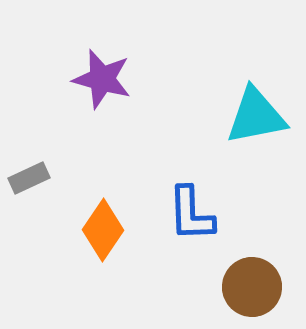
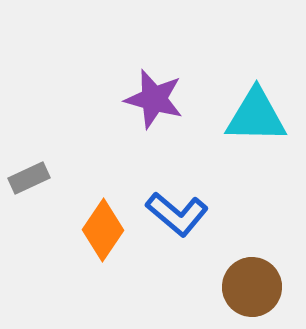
purple star: moved 52 px right, 20 px down
cyan triangle: rotated 12 degrees clockwise
blue L-shape: moved 14 px left; rotated 48 degrees counterclockwise
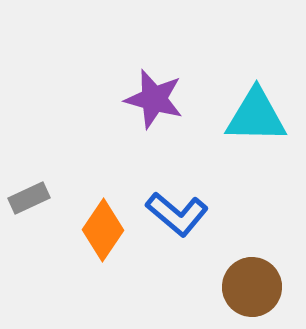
gray rectangle: moved 20 px down
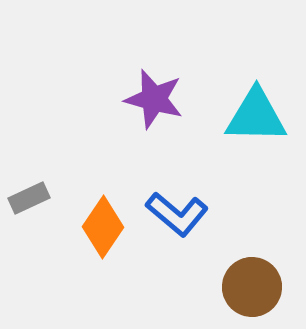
orange diamond: moved 3 px up
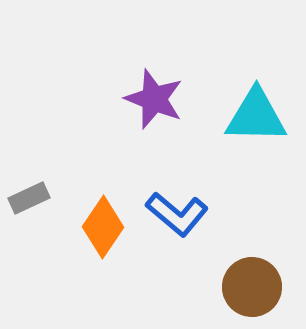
purple star: rotated 6 degrees clockwise
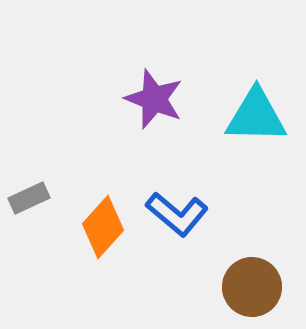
orange diamond: rotated 8 degrees clockwise
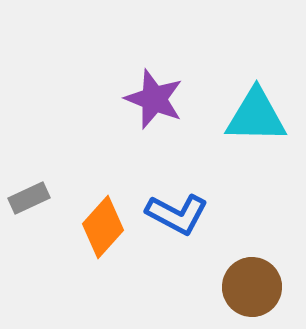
blue L-shape: rotated 12 degrees counterclockwise
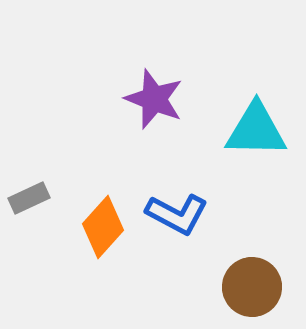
cyan triangle: moved 14 px down
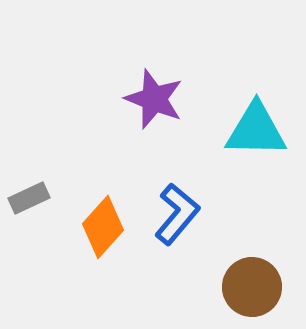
blue L-shape: rotated 78 degrees counterclockwise
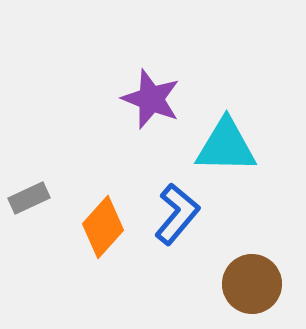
purple star: moved 3 px left
cyan triangle: moved 30 px left, 16 px down
brown circle: moved 3 px up
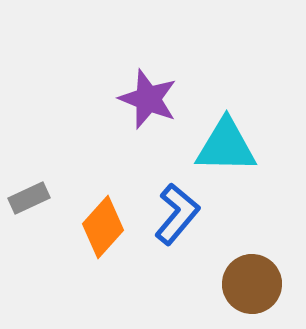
purple star: moved 3 px left
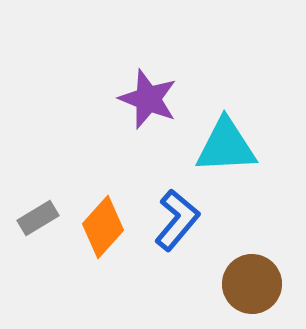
cyan triangle: rotated 4 degrees counterclockwise
gray rectangle: moved 9 px right, 20 px down; rotated 6 degrees counterclockwise
blue L-shape: moved 6 px down
